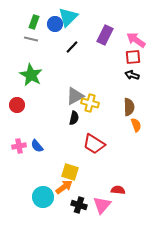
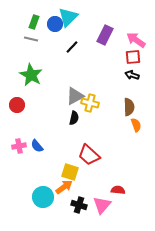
red trapezoid: moved 5 px left, 11 px down; rotated 10 degrees clockwise
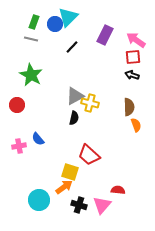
blue semicircle: moved 1 px right, 7 px up
cyan circle: moved 4 px left, 3 px down
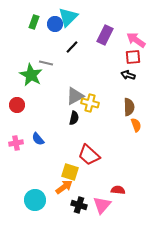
gray line: moved 15 px right, 24 px down
black arrow: moved 4 px left
pink cross: moved 3 px left, 3 px up
cyan circle: moved 4 px left
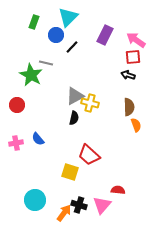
blue circle: moved 1 px right, 11 px down
orange arrow: moved 26 px down; rotated 18 degrees counterclockwise
